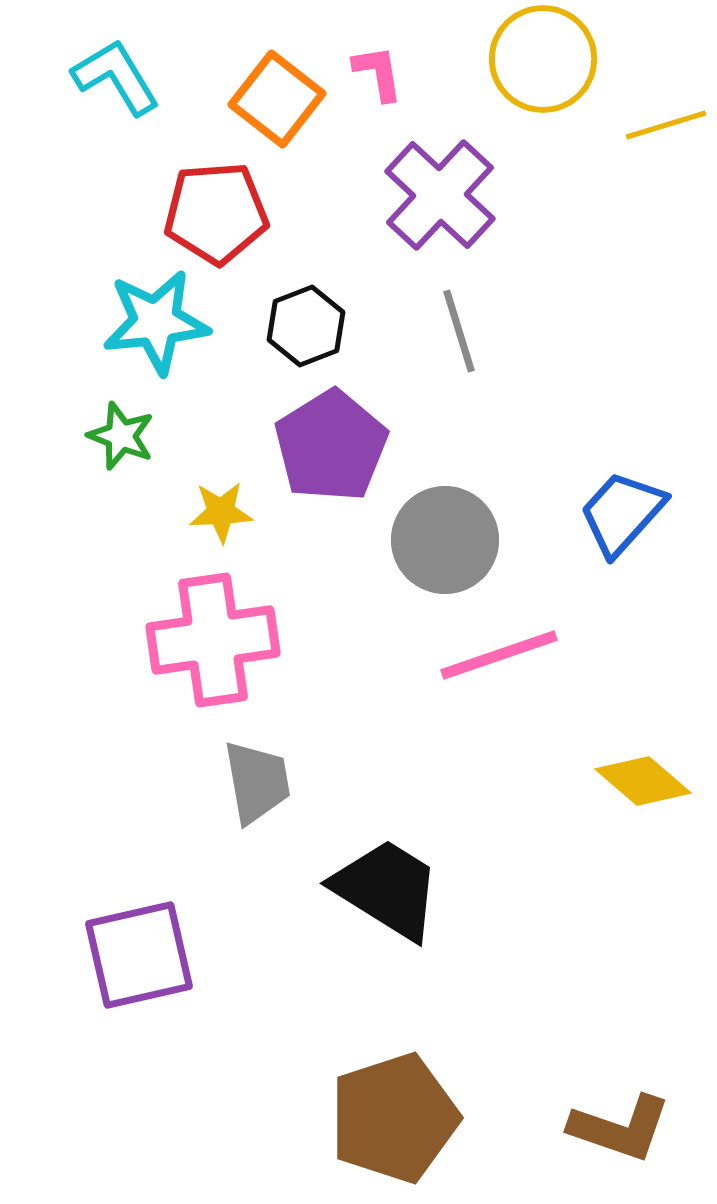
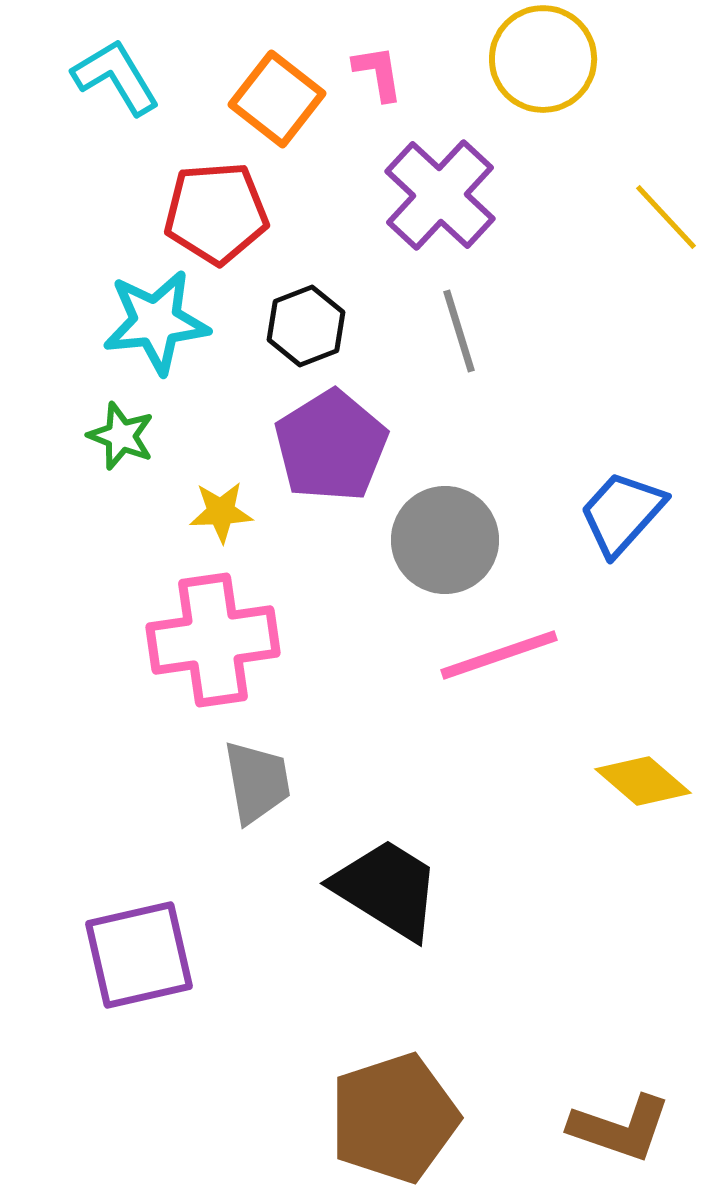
yellow line: moved 92 px down; rotated 64 degrees clockwise
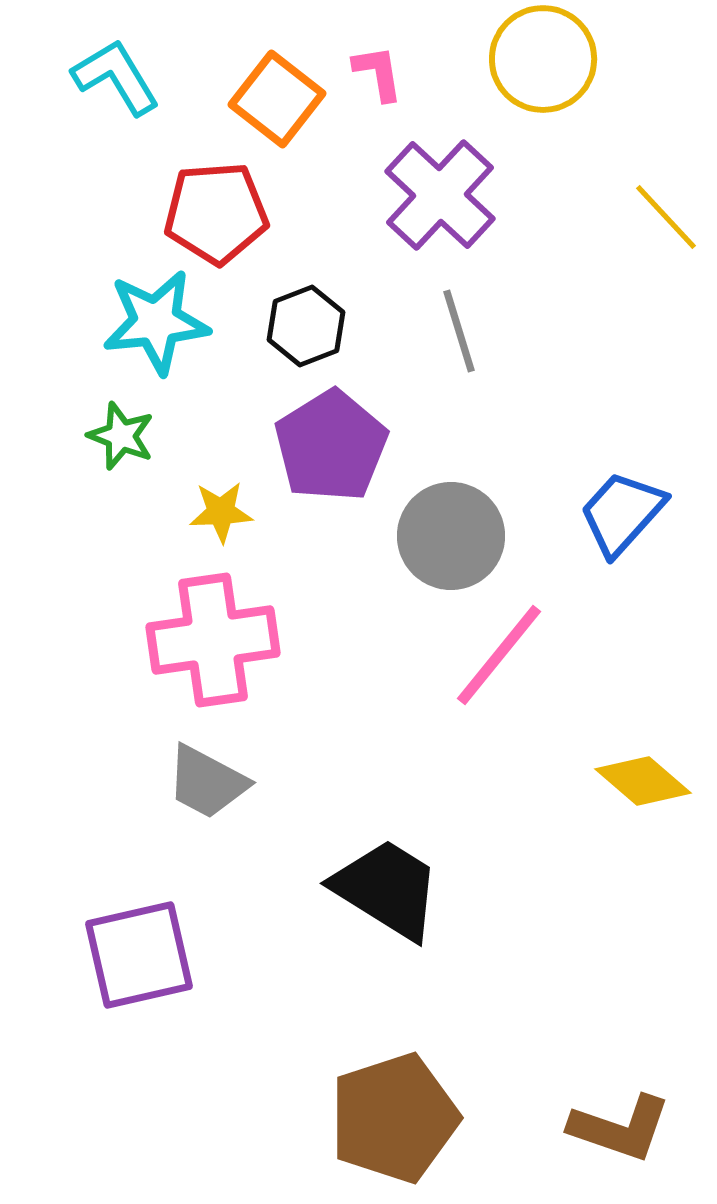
gray circle: moved 6 px right, 4 px up
pink line: rotated 32 degrees counterclockwise
gray trapezoid: moved 50 px left; rotated 128 degrees clockwise
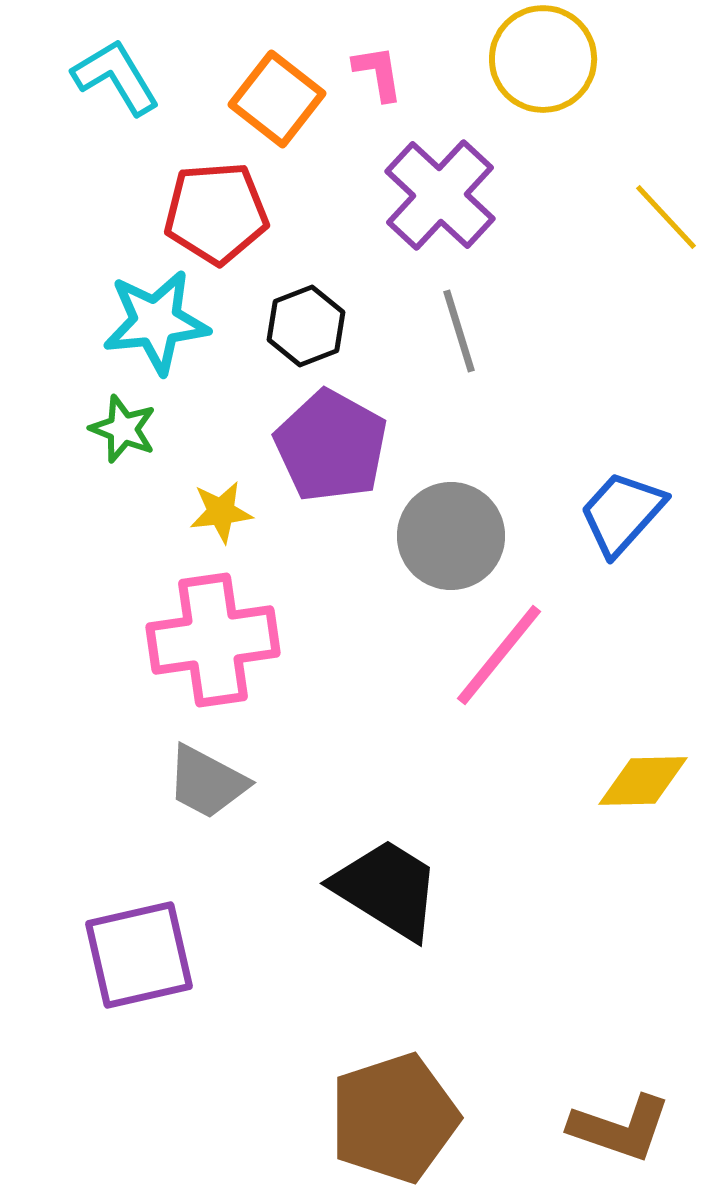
green star: moved 2 px right, 7 px up
purple pentagon: rotated 11 degrees counterclockwise
yellow star: rotated 4 degrees counterclockwise
yellow diamond: rotated 42 degrees counterclockwise
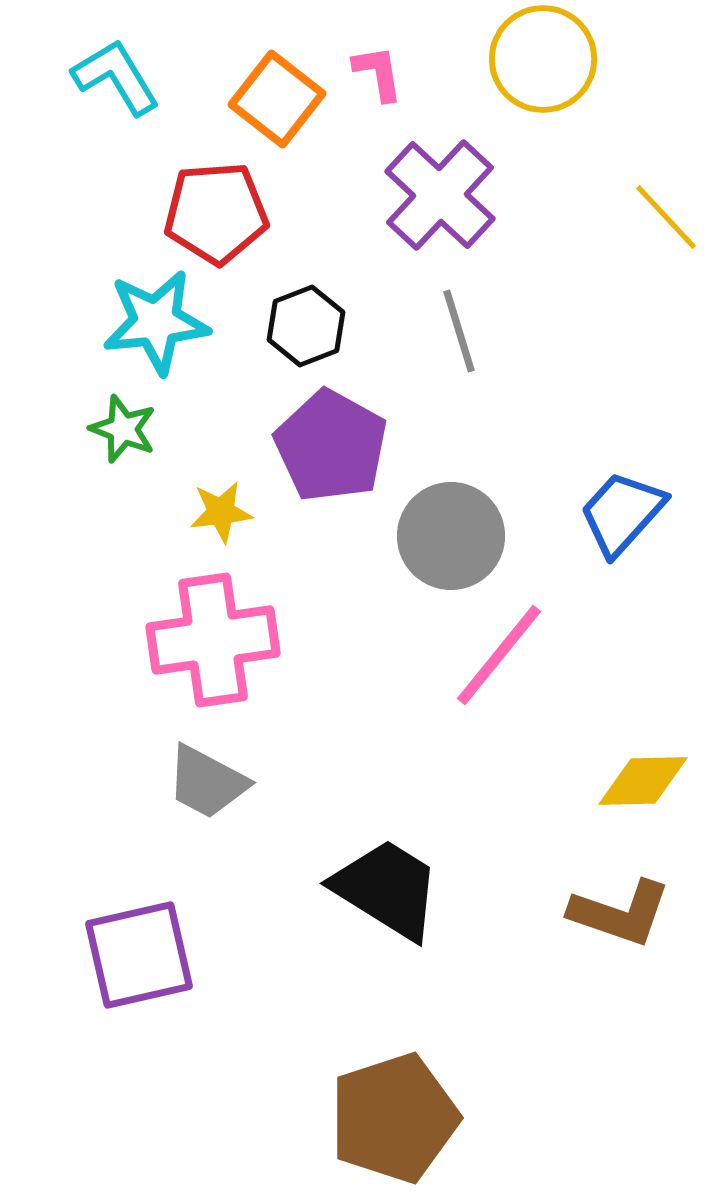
brown L-shape: moved 215 px up
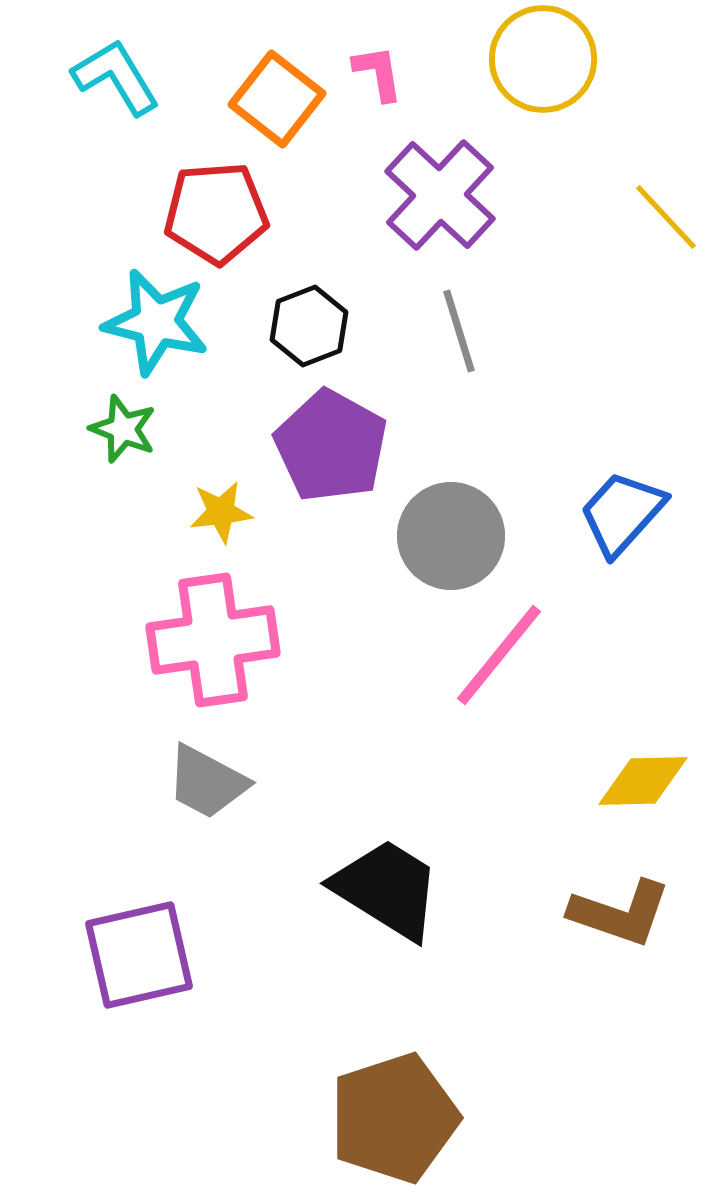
cyan star: rotated 20 degrees clockwise
black hexagon: moved 3 px right
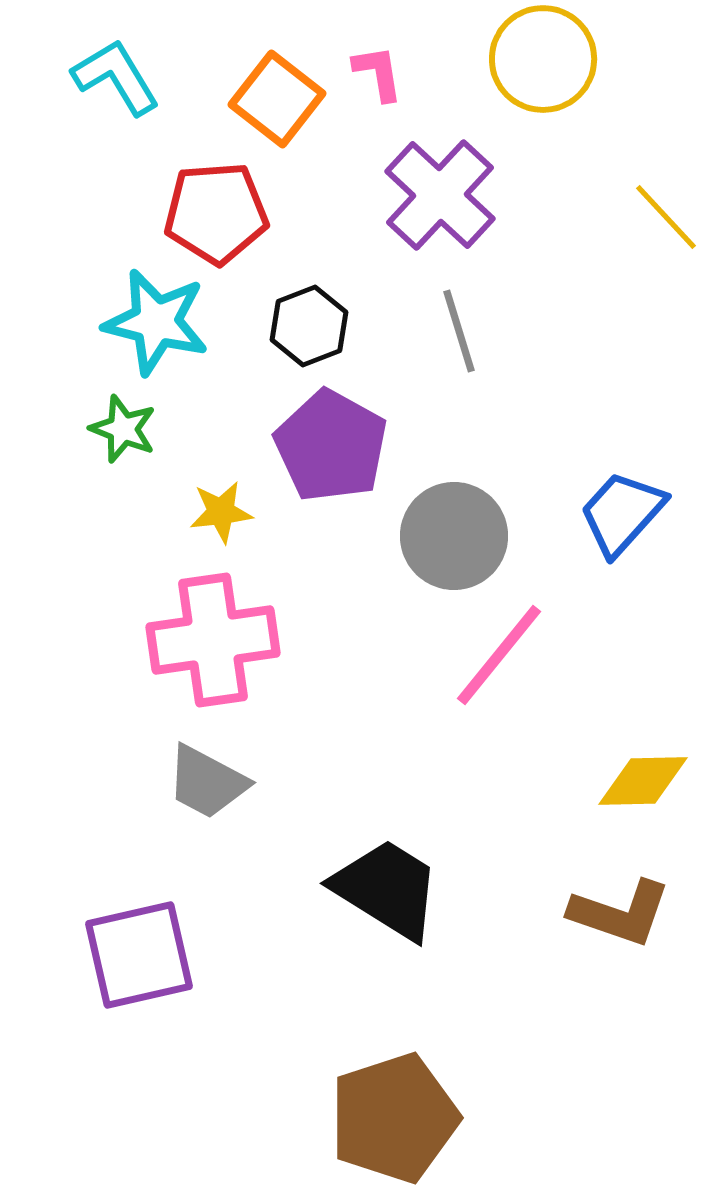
gray circle: moved 3 px right
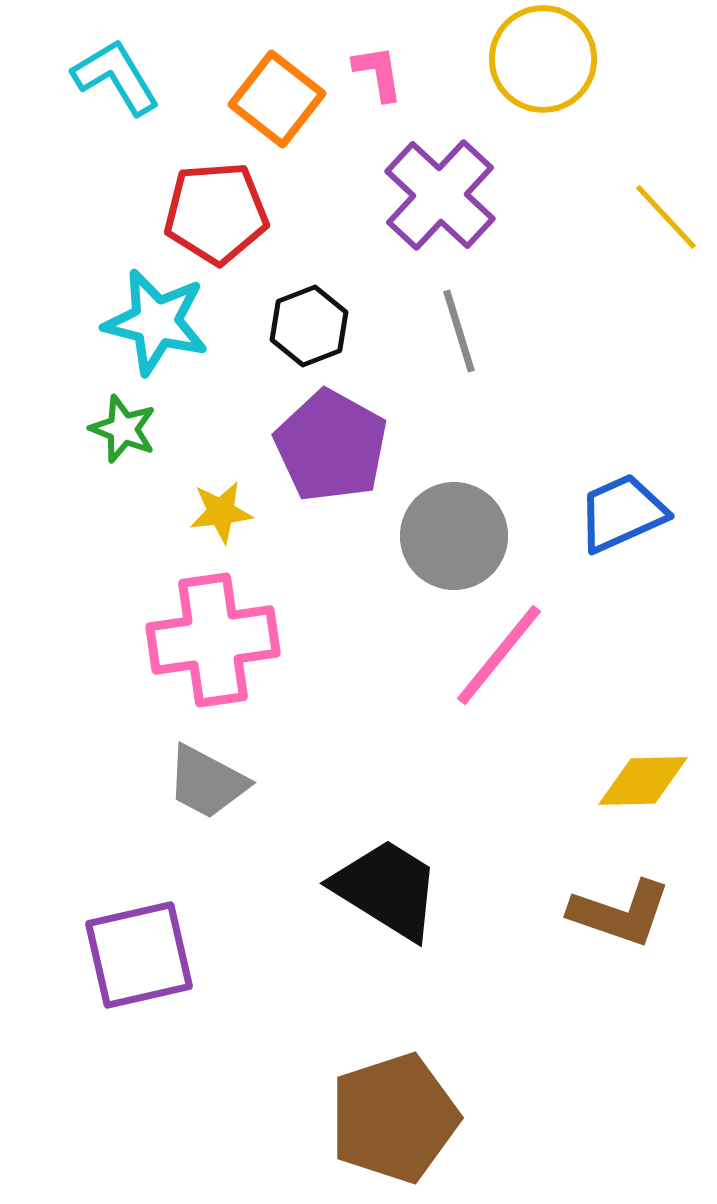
blue trapezoid: rotated 24 degrees clockwise
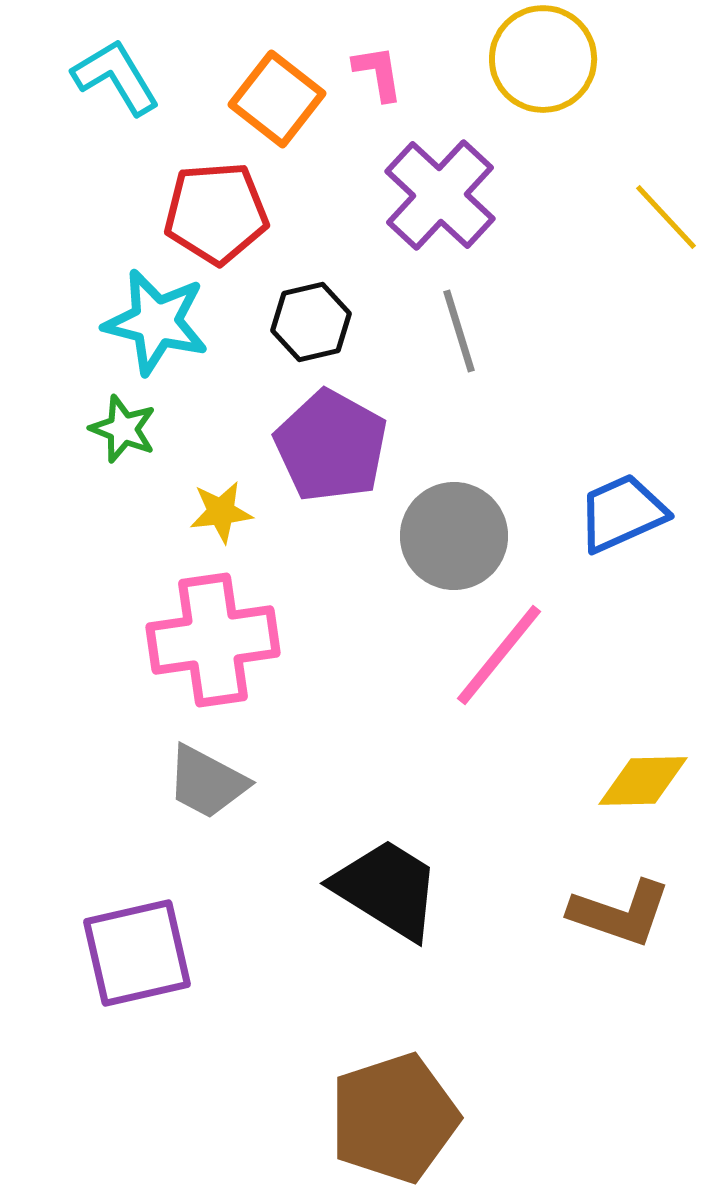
black hexagon: moved 2 px right, 4 px up; rotated 8 degrees clockwise
purple square: moved 2 px left, 2 px up
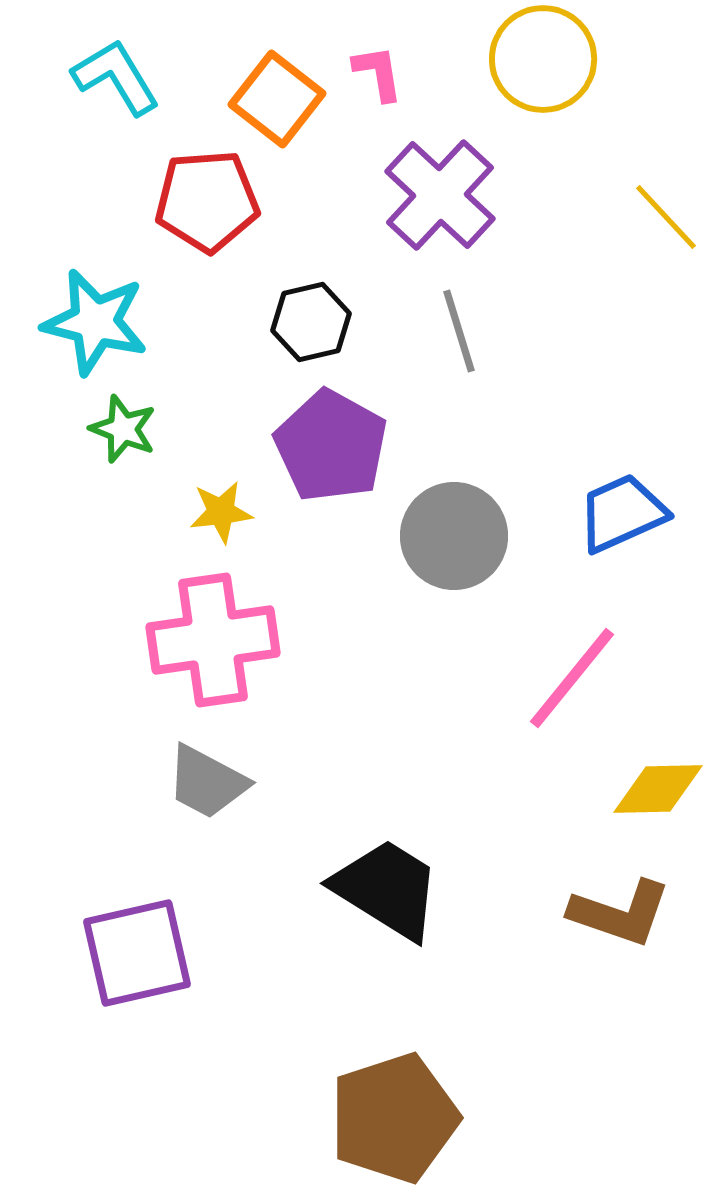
red pentagon: moved 9 px left, 12 px up
cyan star: moved 61 px left
pink line: moved 73 px right, 23 px down
yellow diamond: moved 15 px right, 8 px down
